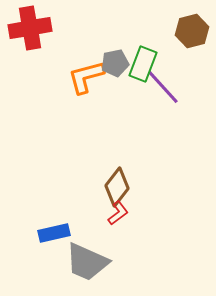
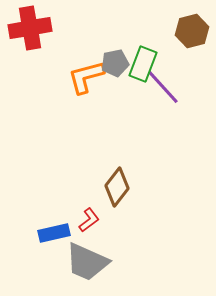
red L-shape: moved 29 px left, 7 px down
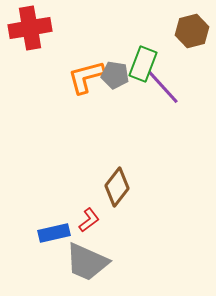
gray pentagon: moved 12 px down; rotated 20 degrees clockwise
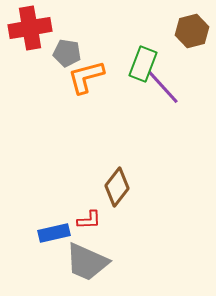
gray pentagon: moved 48 px left, 22 px up
red L-shape: rotated 35 degrees clockwise
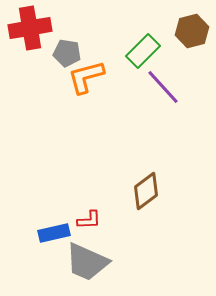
green rectangle: moved 13 px up; rotated 24 degrees clockwise
brown diamond: moved 29 px right, 4 px down; rotated 15 degrees clockwise
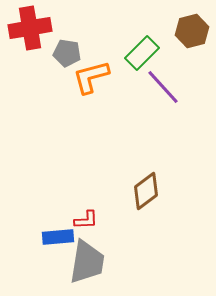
green rectangle: moved 1 px left, 2 px down
orange L-shape: moved 5 px right
red L-shape: moved 3 px left
blue rectangle: moved 4 px right, 4 px down; rotated 8 degrees clockwise
gray trapezoid: rotated 105 degrees counterclockwise
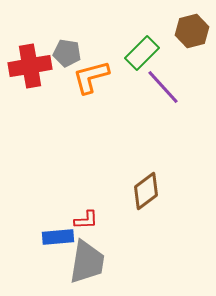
red cross: moved 38 px down
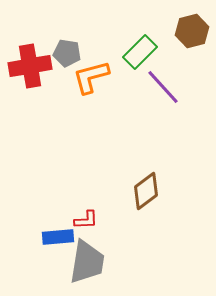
green rectangle: moved 2 px left, 1 px up
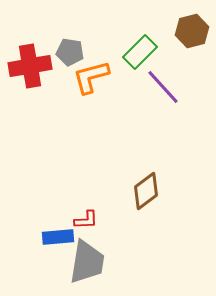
gray pentagon: moved 3 px right, 1 px up
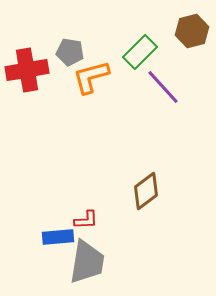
red cross: moved 3 px left, 4 px down
